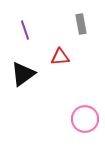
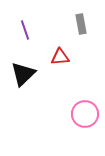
black triangle: rotated 8 degrees counterclockwise
pink circle: moved 5 px up
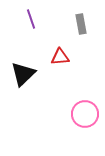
purple line: moved 6 px right, 11 px up
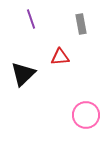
pink circle: moved 1 px right, 1 px down
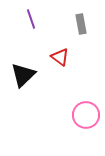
red triangle: rotated 42 degrees clockwise
black triangle: moved 1 px down
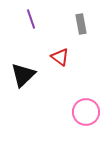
pink circle: moved 3 px up
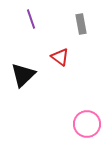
pink circle: moved 1 px right, 12 px down
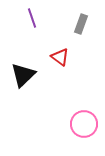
purple line: moved 1 px right, 1 px up
gray rectangle: rotated 30 degrees clockwise
pink circle: moved 3 px left
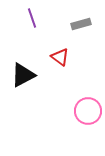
gray rectangle: rotated 54 degrees clockwise
black triangle: rotated 16 degrees clockwise
pink circle: moved 4 px right, 13 px up
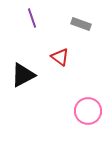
gray rectangle: rotated 36 degrees clockwise
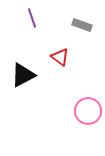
gray rectangle: moved 1 px right, 1 px down
